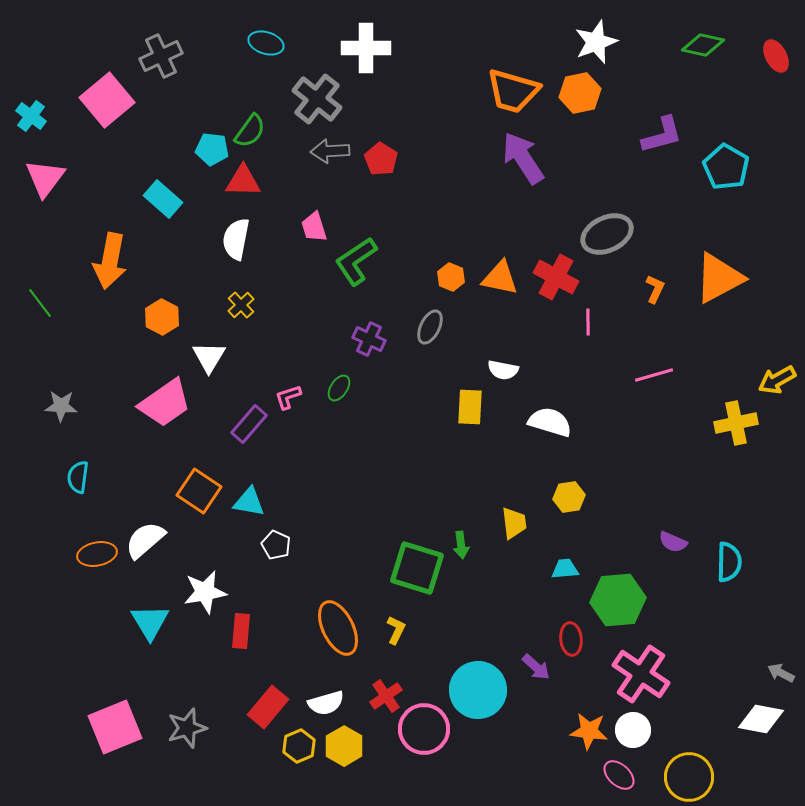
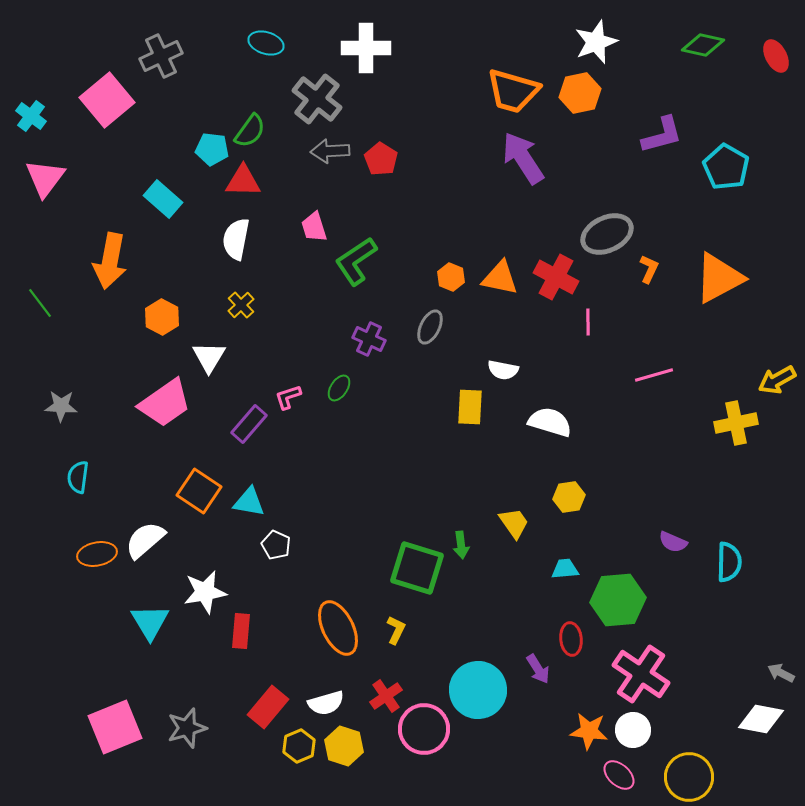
orange L-shape at (655, 289): moved 6 px left, 20 px up
yellow trapezoid at (514, 523): rotated 28 degrees counterclockwise
purple arrow at (536, 667): moved 2 px right, 2 px down; rotated 16 degrees clockwise
yellow hexagon at (344, 746): rotated 12 degrees counterclockwise
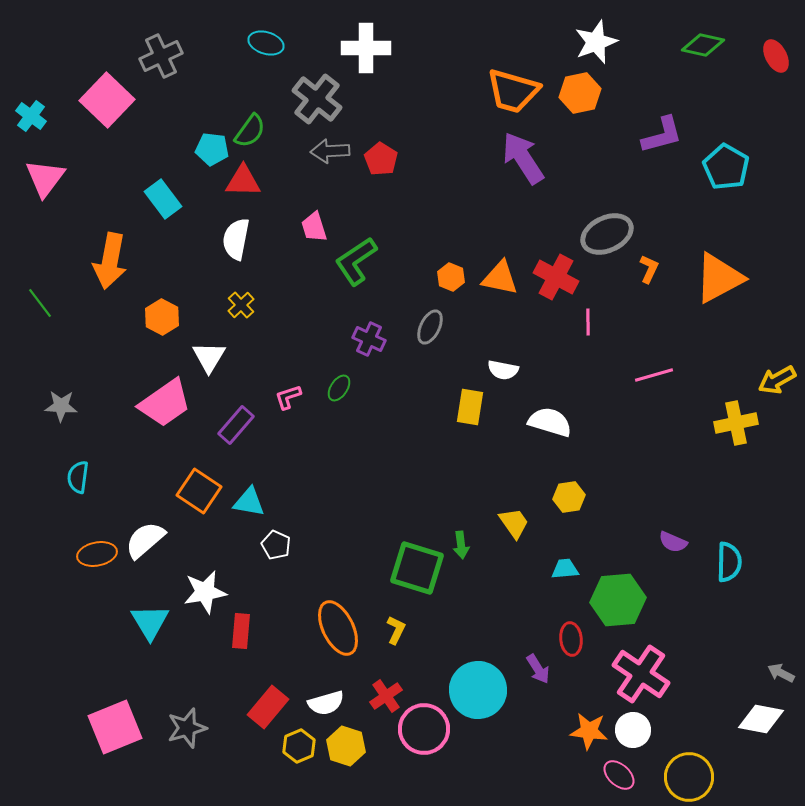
pink square at (107, 100): rotated 6 degrees counterclockwise
cyan rectangle at (163, 199): rotated 12 degrees clockwise
yellow rectangle at (470, 407): rotated 6 degrees clockwise
purple rectangle at (249, 424): moved 13 px left, 1 px down
yellow hexagon at (344, 746): moved 2 px right
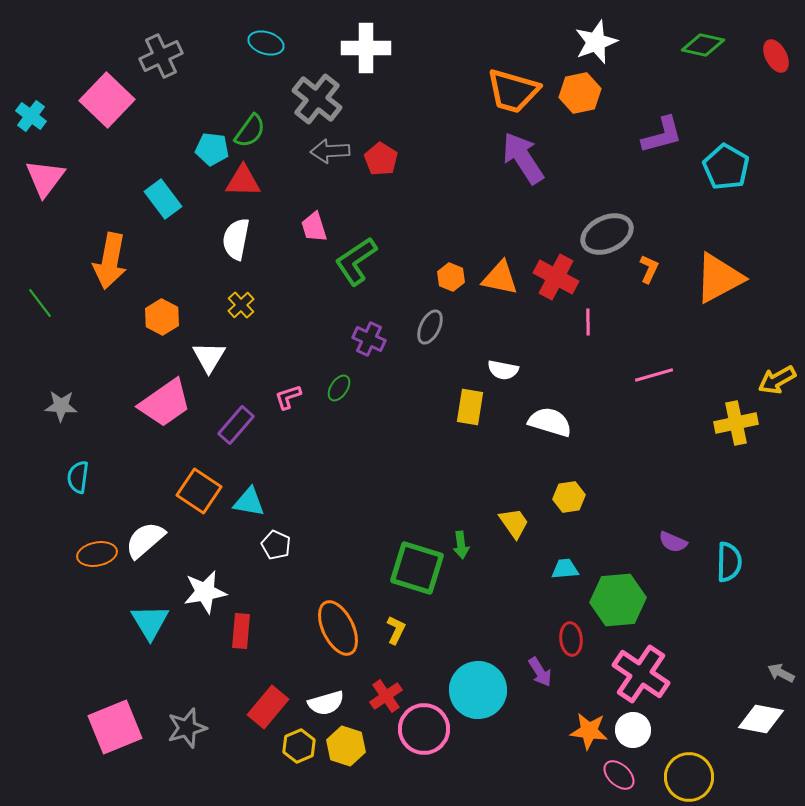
purple arrow at (538, 669): moved 2 px right, 3 px down
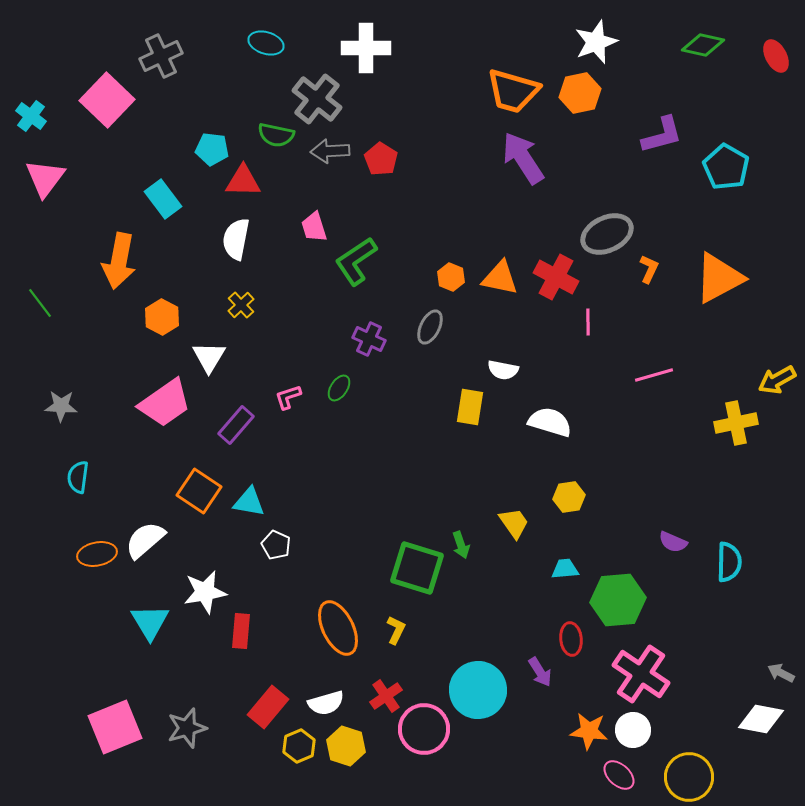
green semicircle at (250, 131): moved 26 px right, 4 px down; rotated 66 degrees clockwise
orange arrow at (110, 261): moved 9 px right
green arrow at (461, 545): rotated 12 degrees counterclockwise
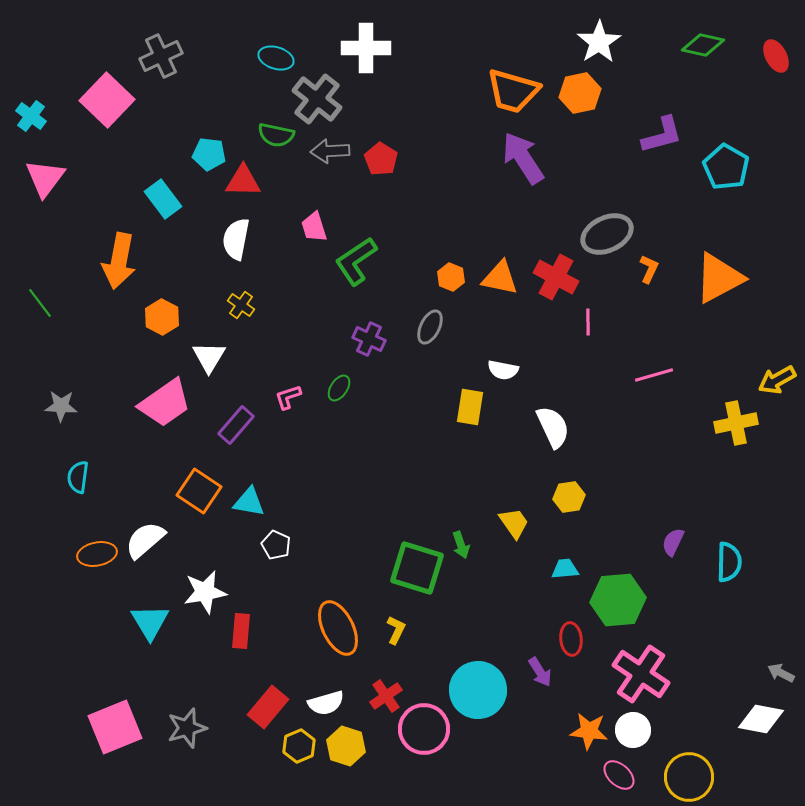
white star at (596, 42): moved 3 px right; rotated 12 degrees counterclockwise
cyan ellipse at (266, 43): moved 10 px right, 15 px down
cyan pentagon at (212, 149): moved 3 px left, 5 px down
yellow cross at (241, 305): rotated 12 degrees counterclockwise
white semicircle at (550, 422): moved 3 px right, 5 px down; rotated 48 degrees clockwise
purple semicircle at (673, 542): rotated 92 degrees clockwise
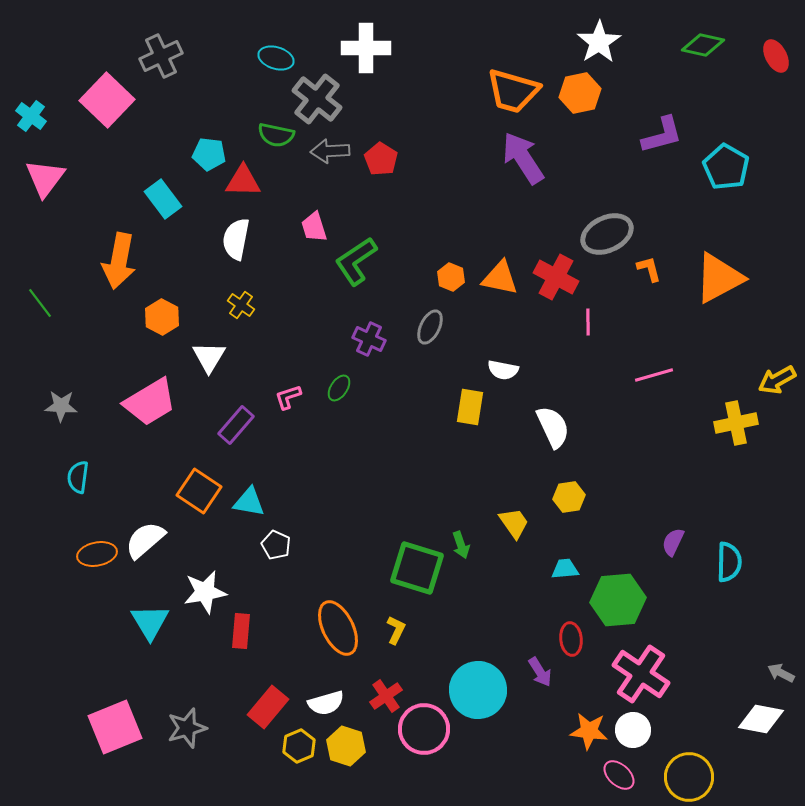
orange L-shape at (649, 269): rotated 40 degrees counterclockwise
pink trapezoid at (165, 403): moved 15 px left, 1 px up; rotated 4 degrees clockwise
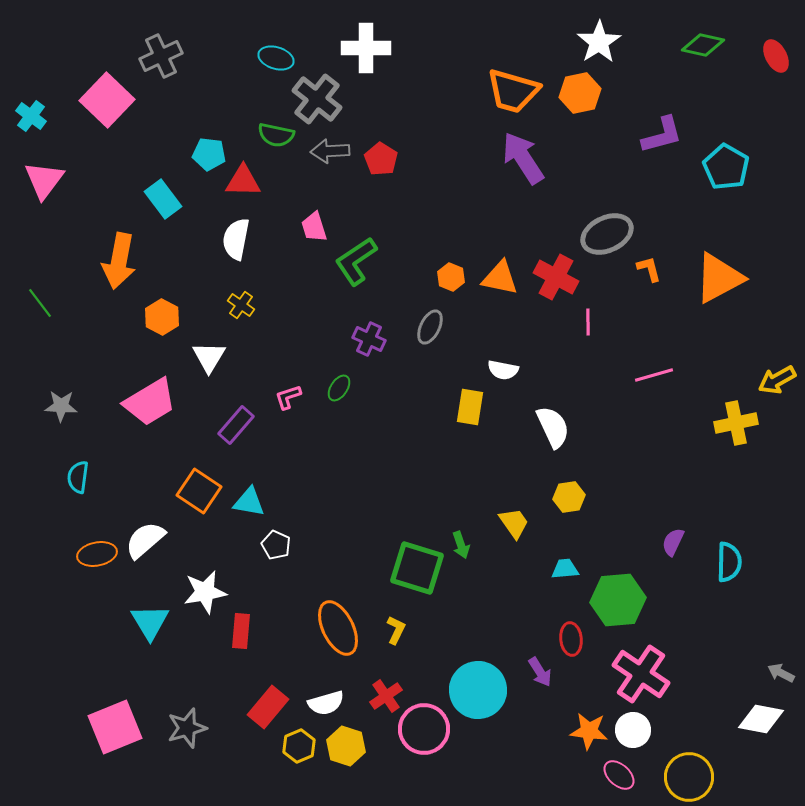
pink triangle at (45, 178): moved 1 px left, 2 px down
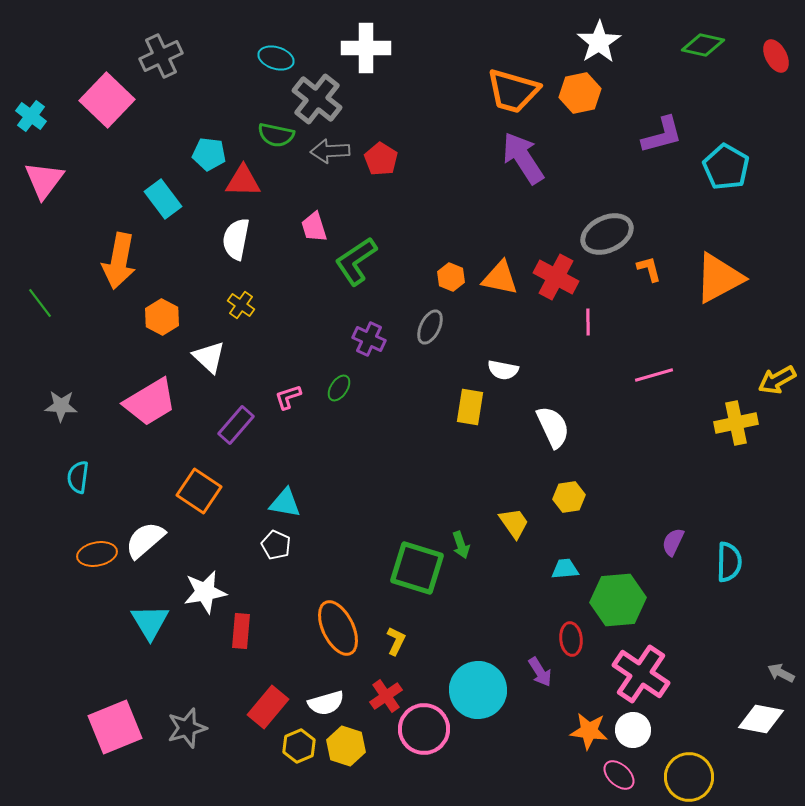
white triangle at (209, 357): rotated 18 degrees counterclockwise
cyan triangle at (249, 502): moved 36 px right, 1 px down
yellow L-shape at (396, 630): moved 11 px down
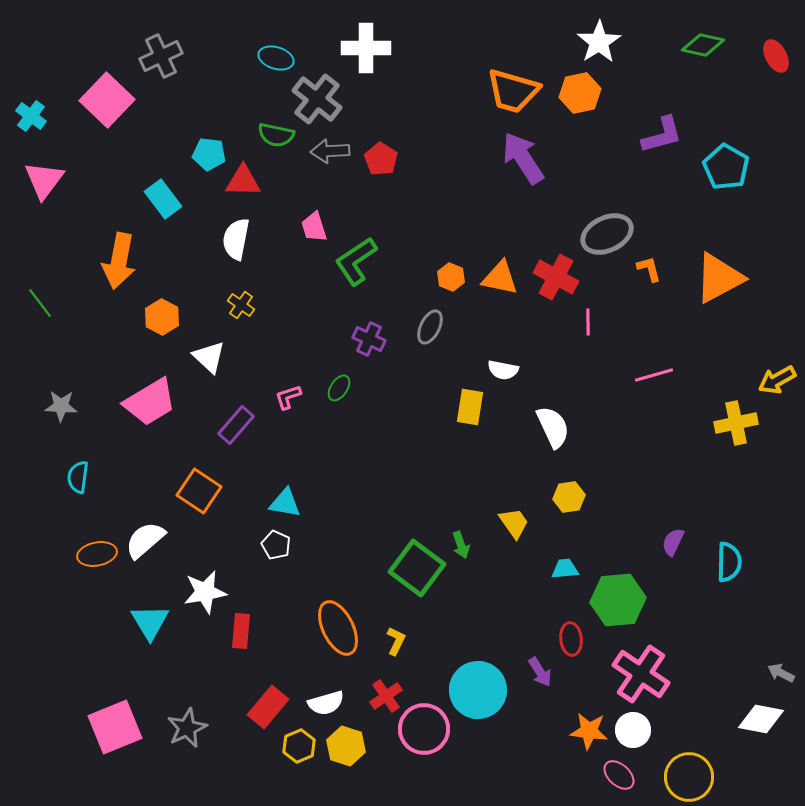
green square at (417, 568): rotated 20 degrees clockwise
gray star at (187, 728): rotated 9 degrees counterclockwise
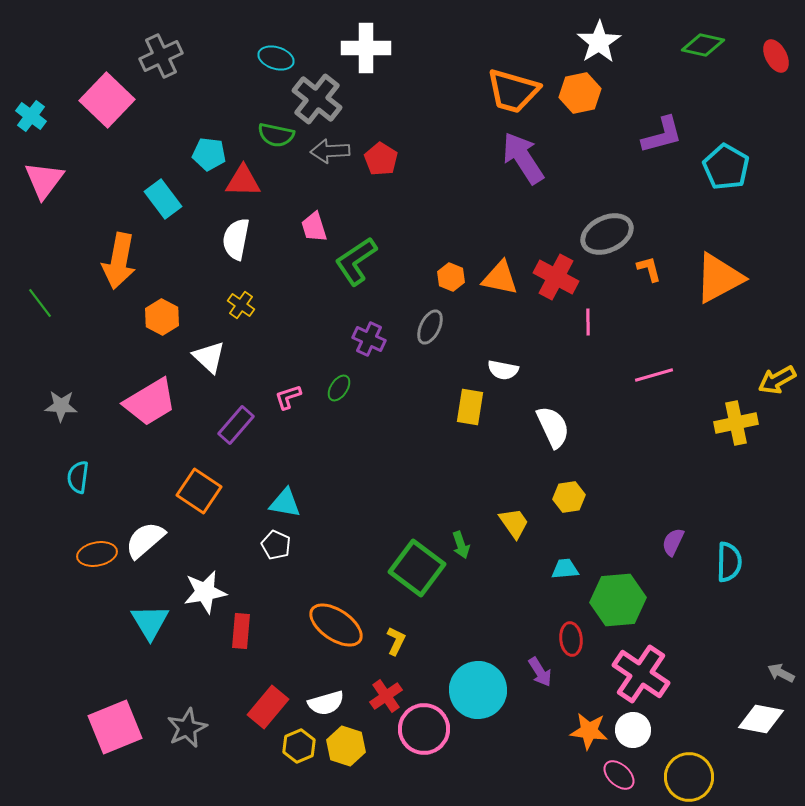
orange ellipse at (338, 628): moved 2 px left, 3 px up; rotated 30 degrees counterclockwise
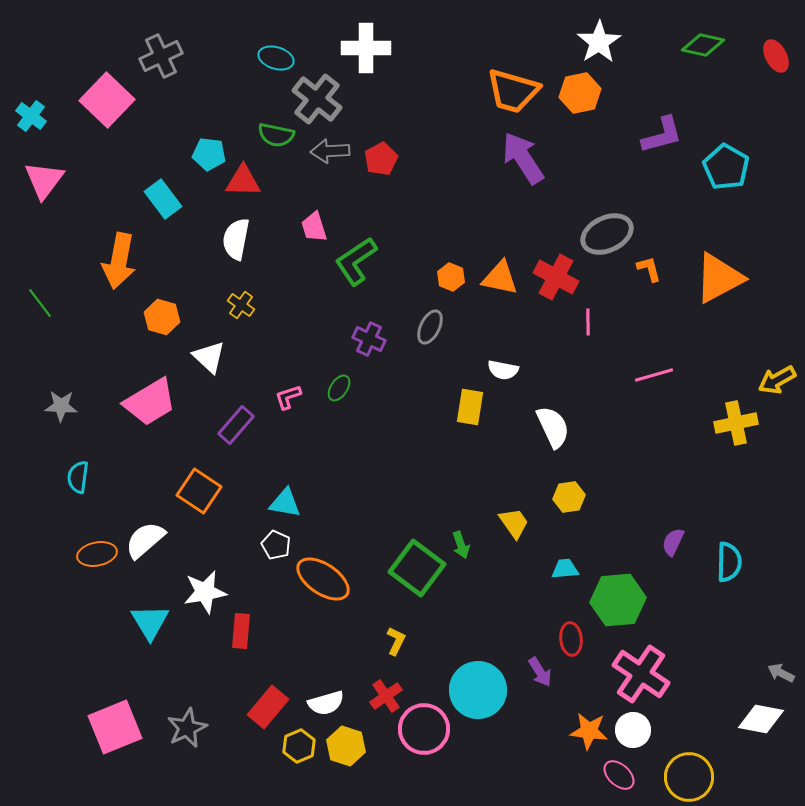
red pentagon at (381, 159): rotated 12 degrees clockwise
orange hexagon at (162, 317): rotated 12 degrees counterclockwise
orange ellipse at (336, 625): moved 13 px left, 46 px up
